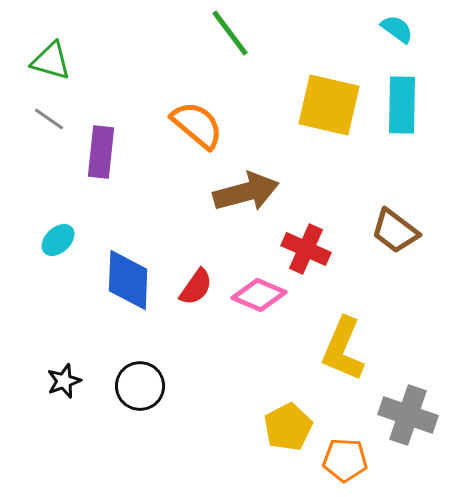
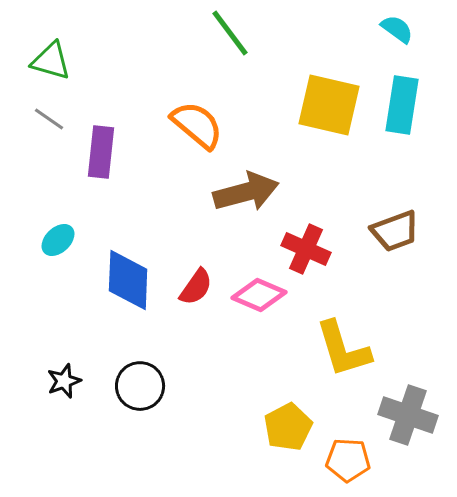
cyan rectangle: rotated 8 degrees clockwise
brown trapezoid: rotated 57 degrees counterclockwise
yellow L-shape: rotated 40 degrees counterclockwise
orange pentagon: moved 3 px right
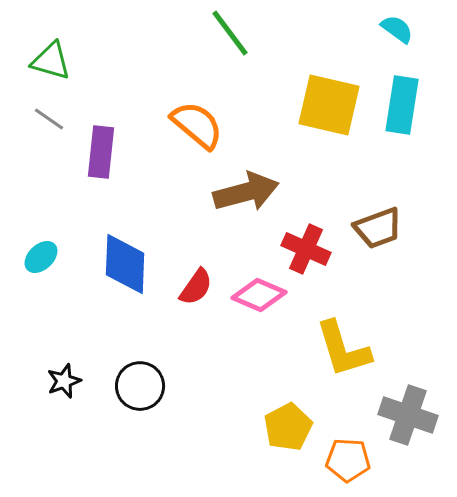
brown trapezoid: moved 17 px left, 3 px up
cyan ellipse: moved 17 px left, 17 px down
blue diamond: moved 3 px left, 16 px up
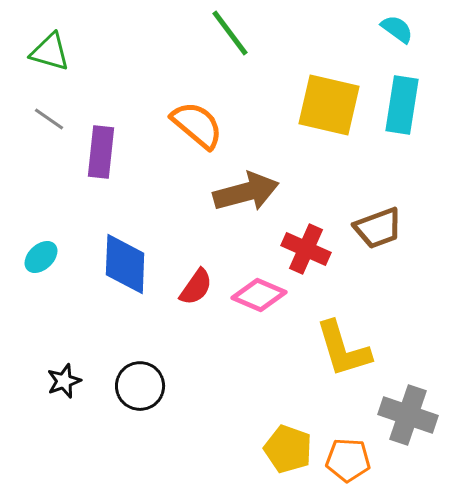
green triangle: moved 1 px left, 9 px up
yellow pentagon: moved 22 px down; rotated 24 degrees counterclockwise
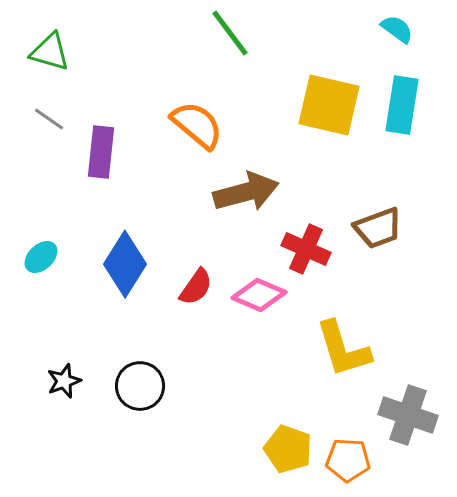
blue diamond: rotated 30 degrees clockwise
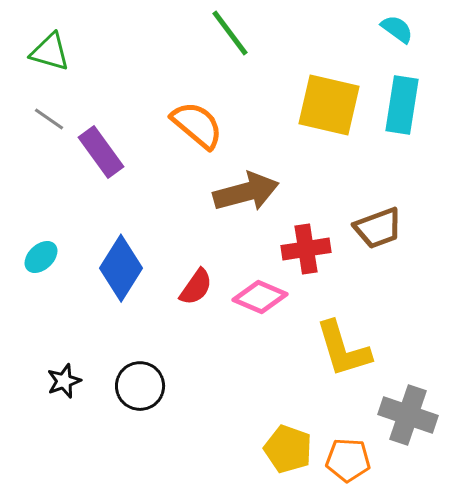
purple rectangle: rotated 42 degrees counterclockwise
red cross: rotated 33 degrees counterclockwise
blue diamond: moved 4 px left, 4 px down
pink diamond: moved 1 px right, 2 px down
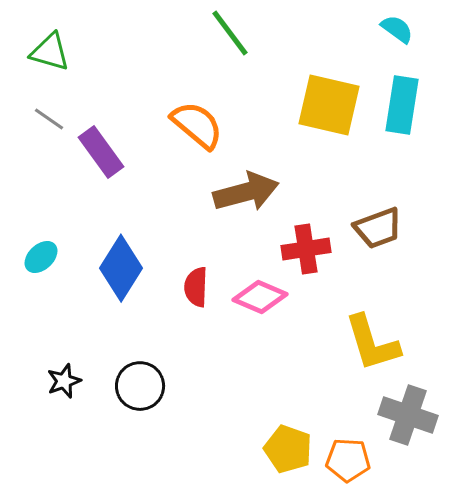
red semicircle: rotated 147 degrees clockwise
yellow L-shape: moved 29 px right, 6 px up
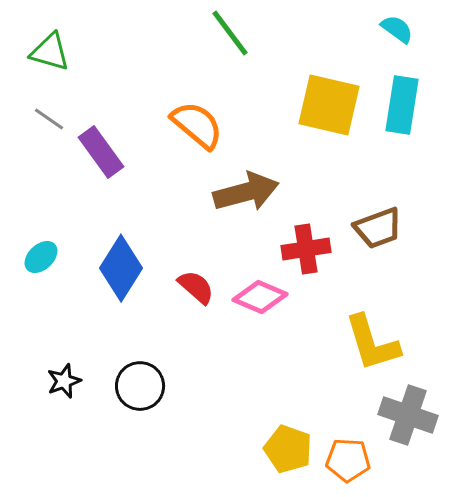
red semicircle: rotated 129 degrees clockwise
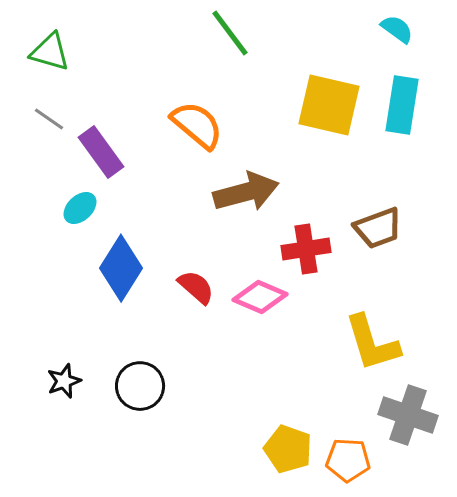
cyan ellipse: moved 39 px right, 49 px up
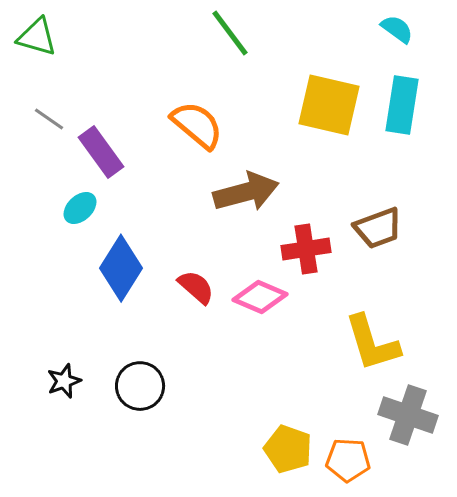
green triangle: moved 13 px left, 15 px up
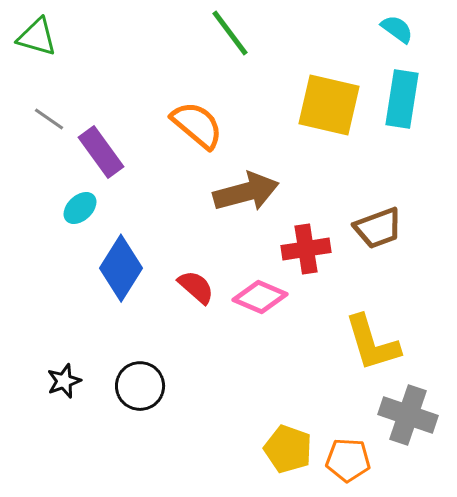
cyan rectangle: moved 6 px up
